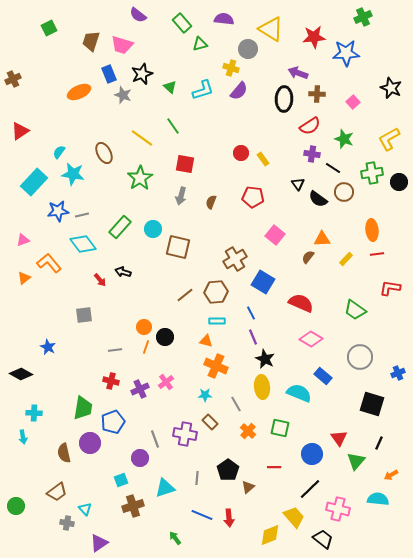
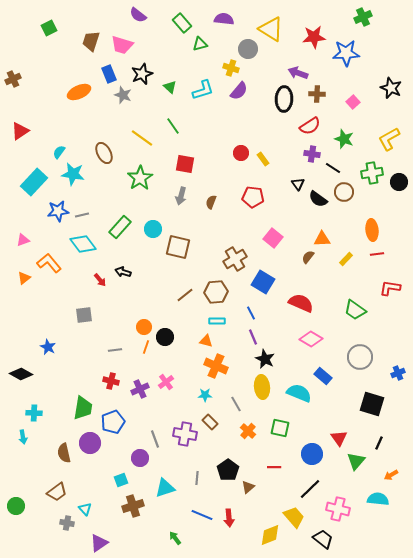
pink square at (275, 235): moved 2 px left, 3 px down
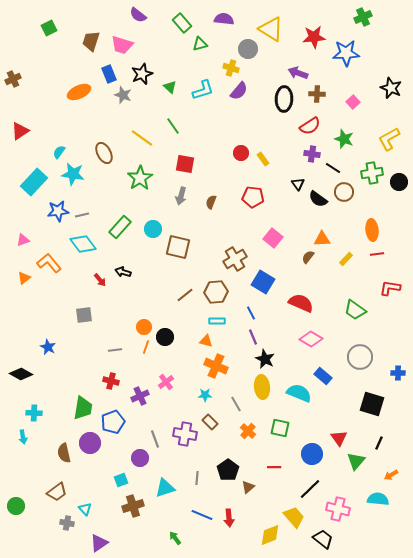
blue cross at (398, 373): rotated 24 degrees clockwise
purple cross at (140, 389): moved 7 px down
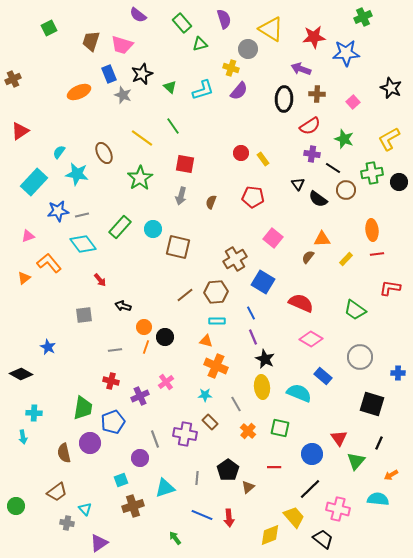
purple semicircle at (224, 19): rotated 66 degrees clockwise
purple arrow at (298, 73): moved 3 px right, 4 px up
cyan star at (73, 174): moved 4 px right
brown circle at (344, 192): moved 2 px right, 2 px up
pink triangle at (23, 240): moved 5 px right, 4 px up
black arrow at (123, 272): moved 34 px down
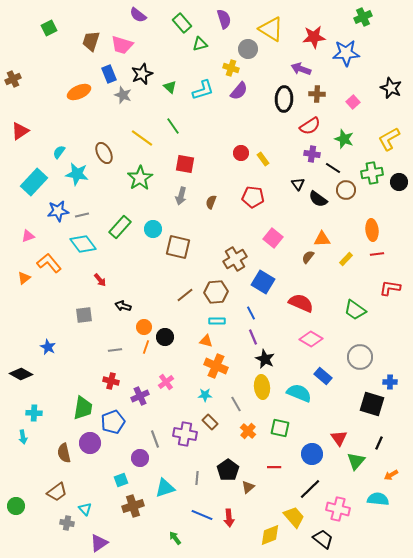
blue cross at (398, 373): moved 8 px left, 9 px down
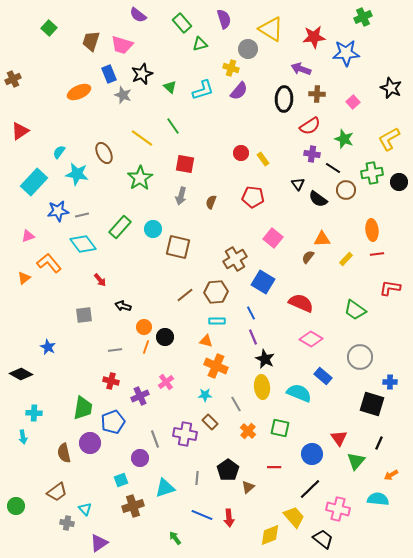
green square at (49, 28): rotated 21 degrees counterclockwise
